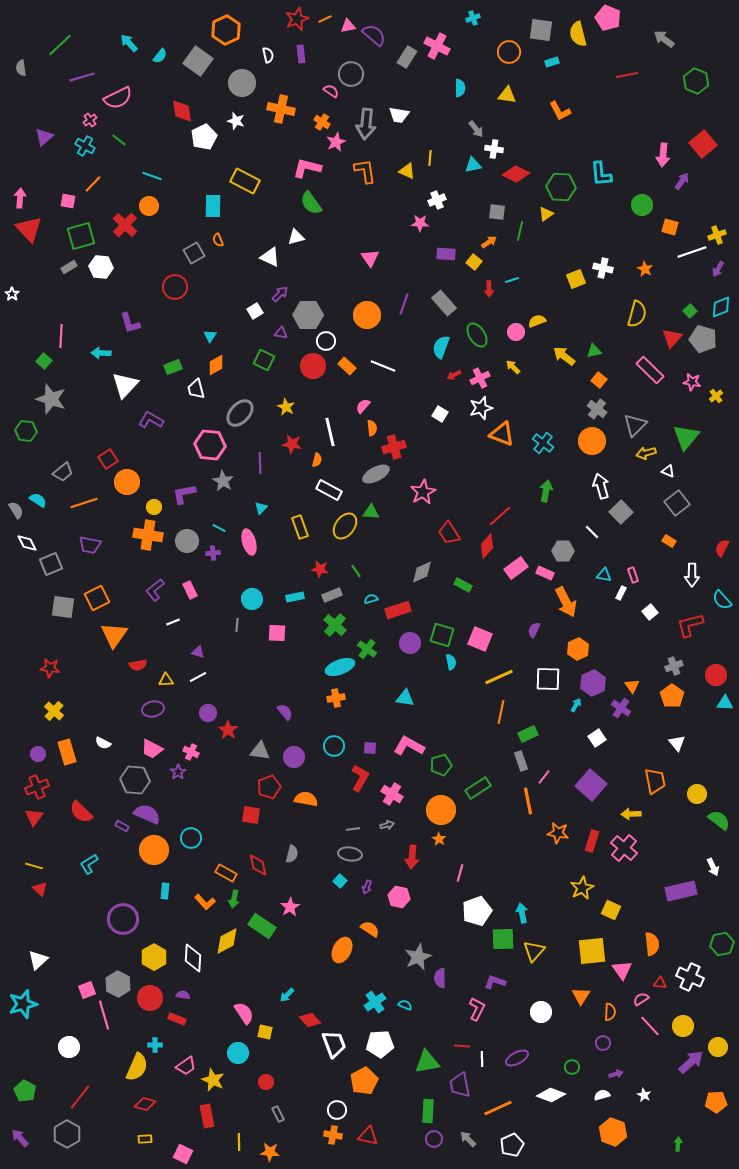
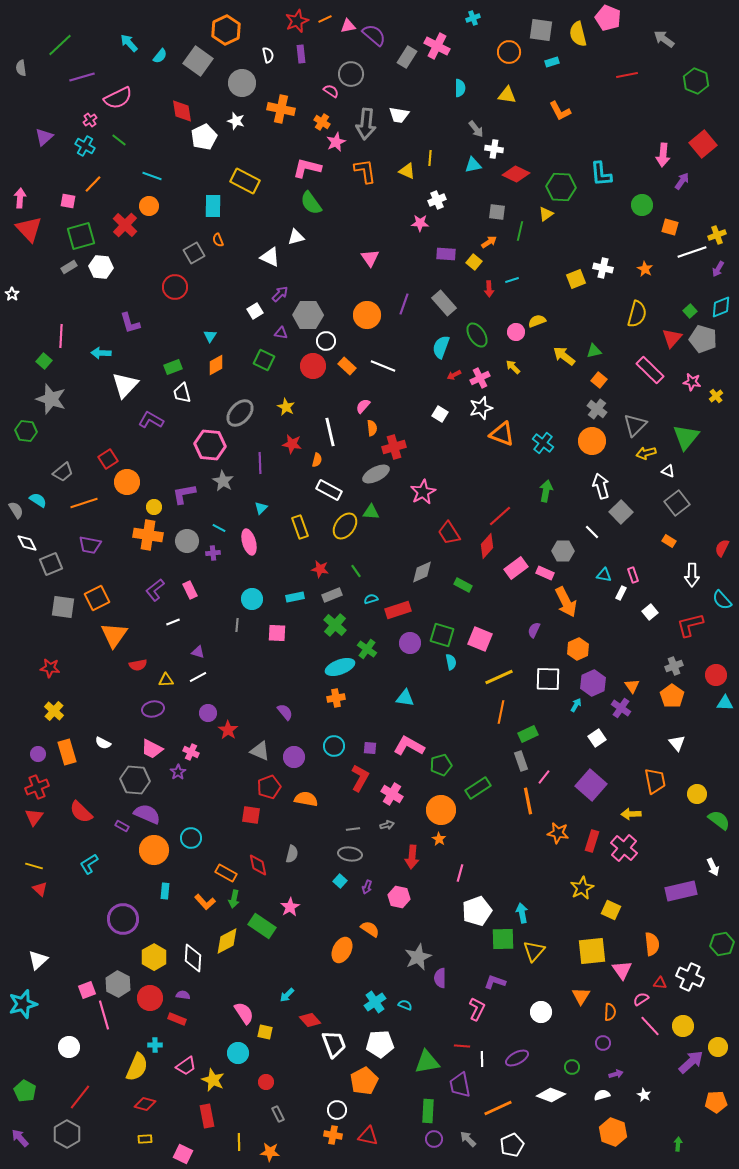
red star at (297, 19): moved 2 px down
white trapezoid at (196, 389): moved 14 px left, 4 px down
gray triangle at (260, 751): rotated 15 degrees clockwise
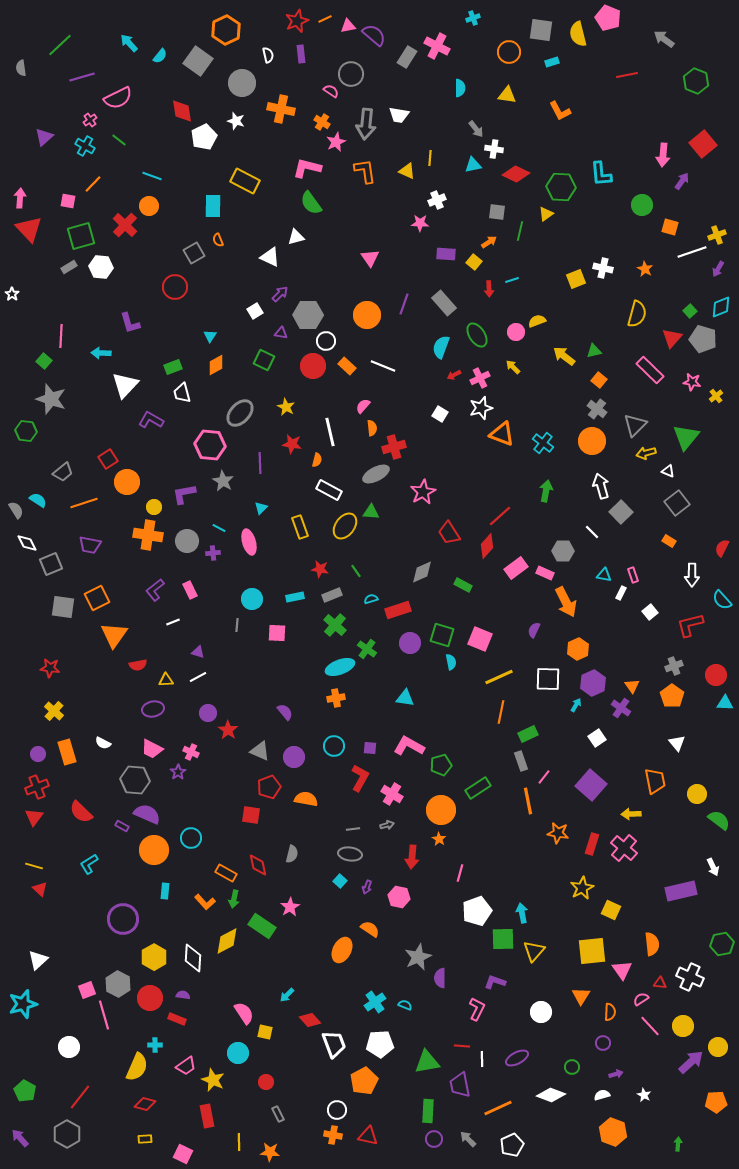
red rectangle at (592, 841): moved 3 px down
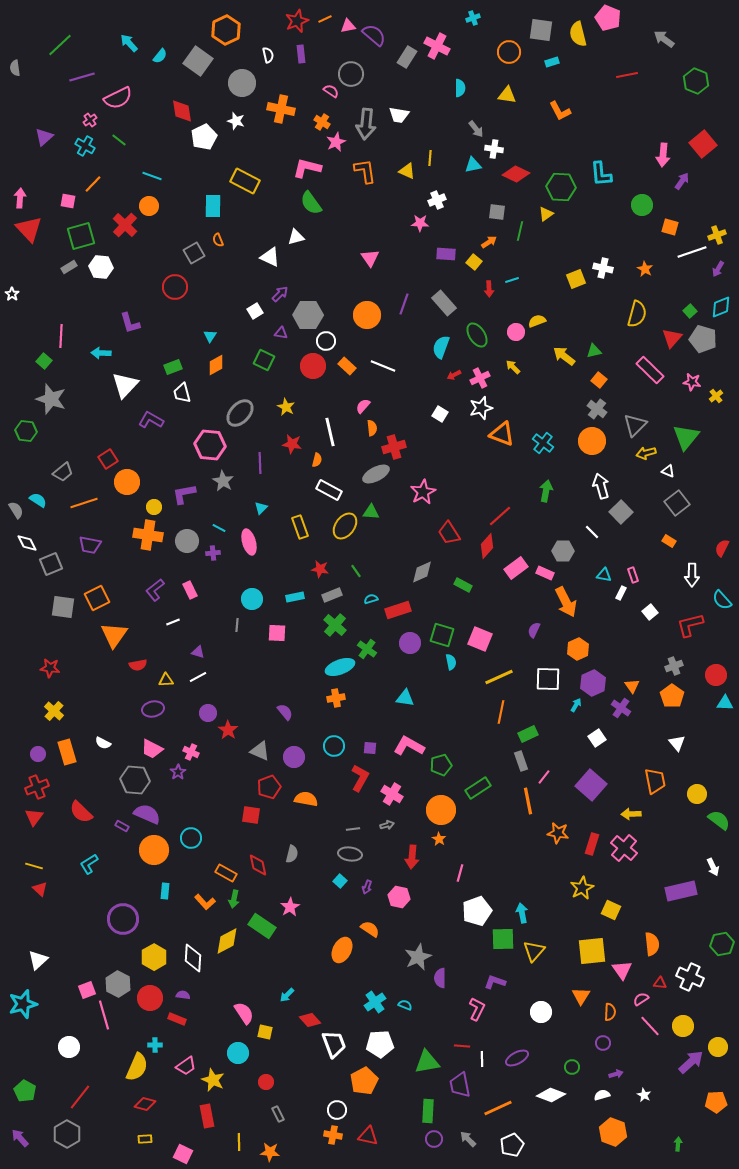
gray semicircle at (21, 68): moved 6 px left
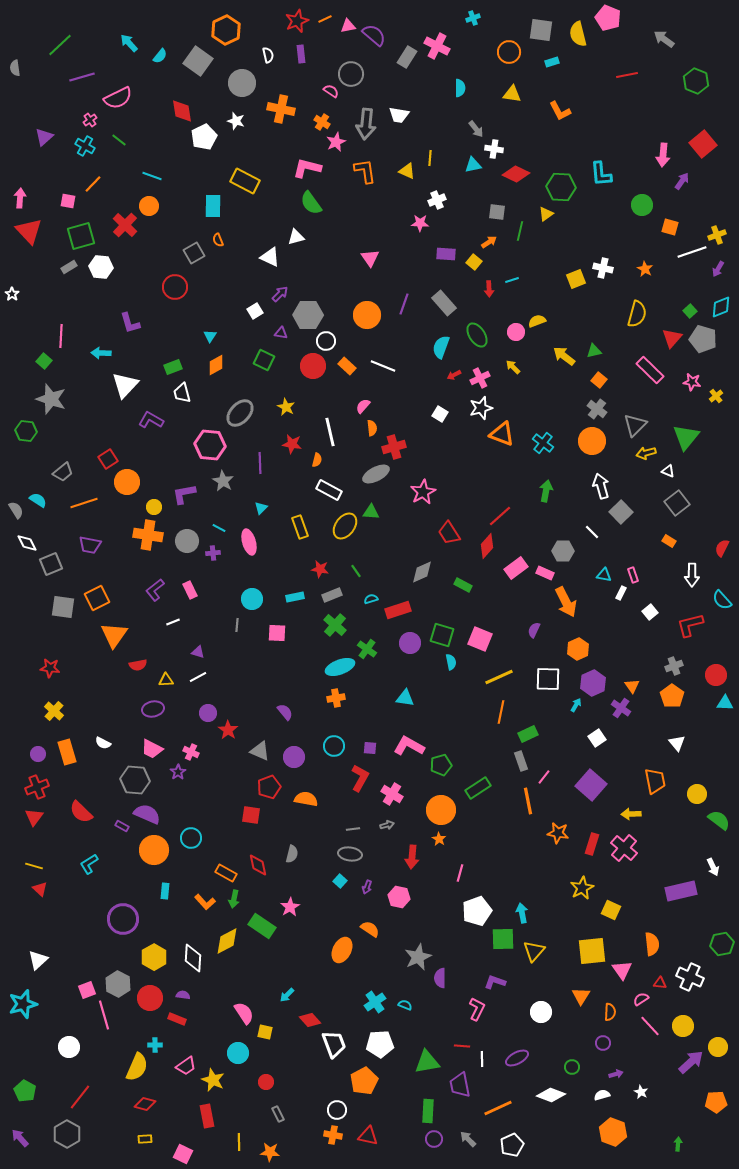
yellow triangle at (507, 95): moved 5 px right, 1 px up
red triangle at (29, 229): moved 2 px down
white star at (644, 1095): moved 3 px left, 3 px up
